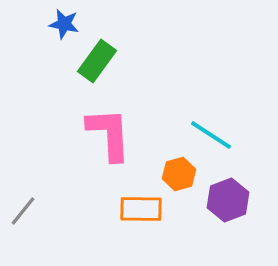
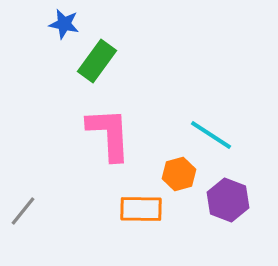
purple hexagon: rotated 18 degrees counterclockwise
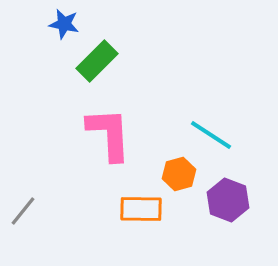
green rectangle: rotated 9 degrees clockwise
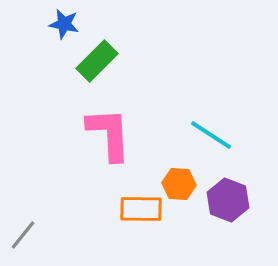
orange hexagon: moved 10 px down; rotated 20 degrees clockwise
gray line: moved 24 px down
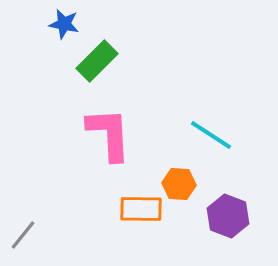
purple hexagon: moved 16 px down
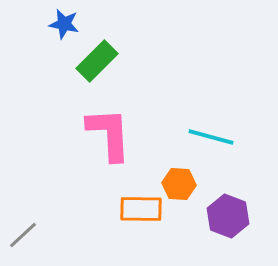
cyan line: moved 2 px down; rotated 18 degrees counterclockwise
gray line: rotated 8 degrees clockwise
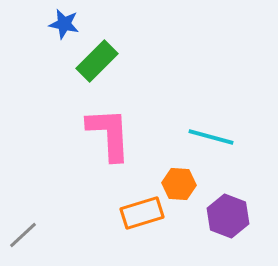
orange rectangle: moved 1 px right, 4 px down; rotated 18 degrees counterclockwise
